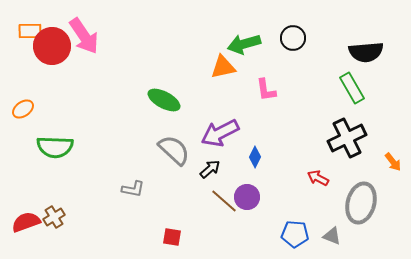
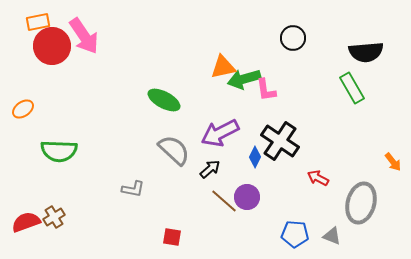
orange rectangle: moved 8 px right, 9 px up; rotated 10 degrees counterclockwise
green arrow: moved 35 px down
black cross: moved 67 px left, 3 px down; rotated 30 degrees counterclockwise
green semicircle: moved 4 px right, 4 px down
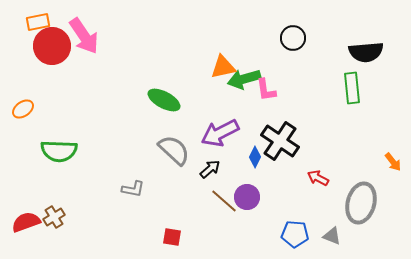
green rectangle: rotated 24 degrees clockwise
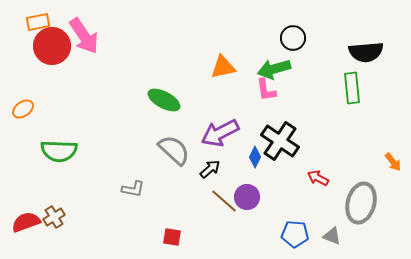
green arrow: moved 30 px right, 10 px up
